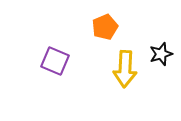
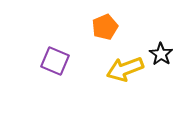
black star: rotated 20 degrees counterclockwise
yellow arrow: rotated 66 degrees clockwise
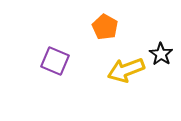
orange pentagon: rotated 20 degrees counterclockwise
yellow arrow: moved 1 px right, 1 px down
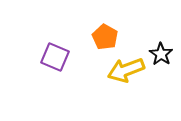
orange pentagon: moved 10 px down
purple square: moved 4 px up
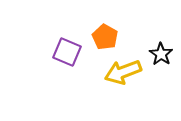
purple square: moved 12 px right, 5 px up
yellow arrow: moved 3 px left, 2 px down
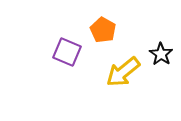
orange pentagon: moved 2 px left, 7 px up
yellow arrow: rotated 18 degrees counterclockwise
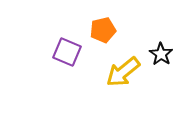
orange pentagon: rotated 30 degrees clockwise
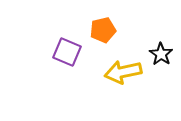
yellow arrow: rotated 27 degrees clockwise
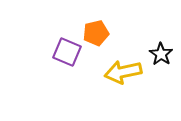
orange pentagon: moved 7 px left, 3 px down
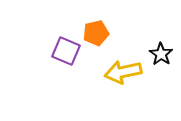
purple square: moved 1 px left, 1 px up
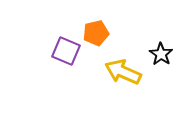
yellow arrow: rotated 36 degrees clockwise
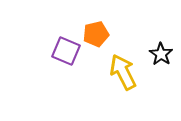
orange pentagon: moved 1 px down
yellow arrow: rotated 39 degrees clockwise
